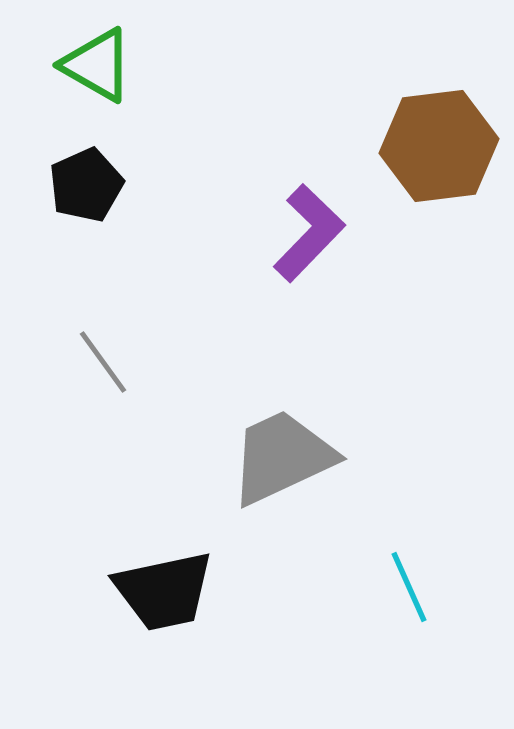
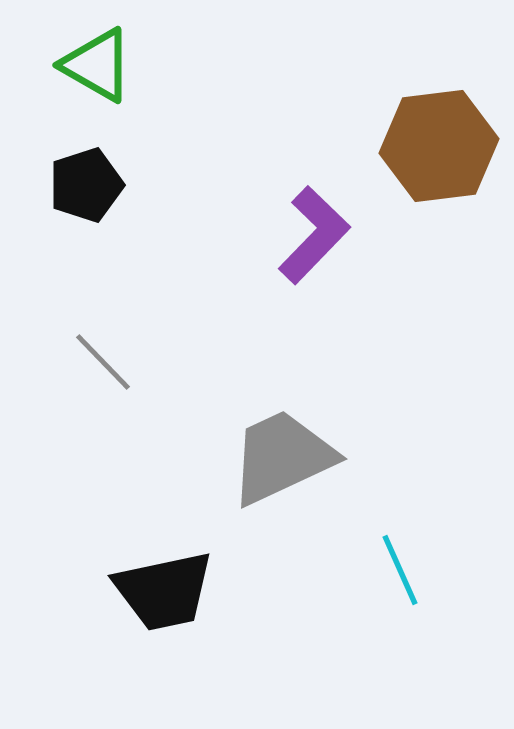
black pentagon: rotated 6 degrees clockwise
purple L-shape: moved 5 px right, 2 px down
gray line: rotated 8 degrees counterclockwise
cyan line: moved 9 px left, 17 px up
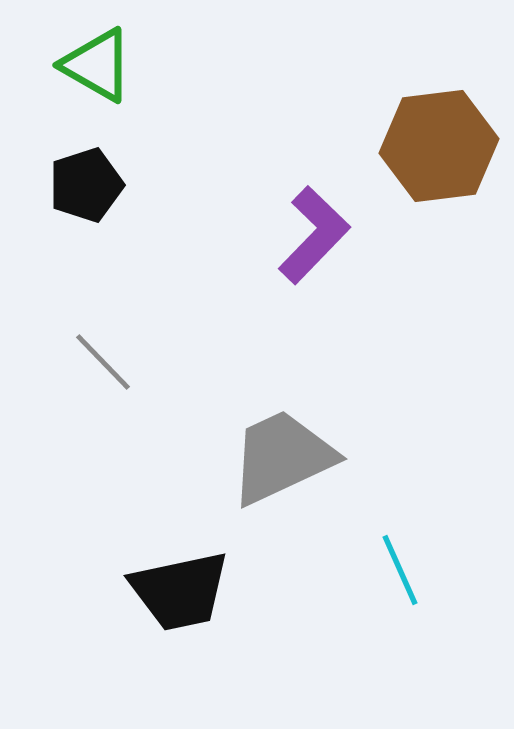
black trapezoid: moved 16 px right
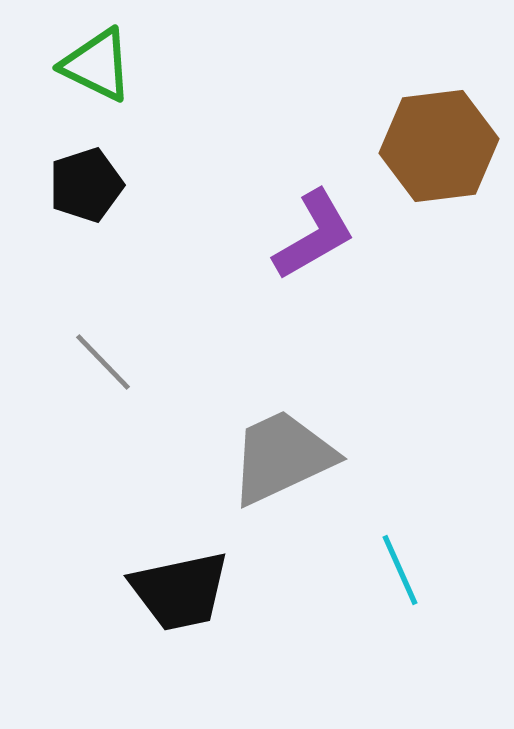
green triangle: rotated 4 degrees counterclockwise
purple L-shape: rotated 16 degrees clockwise
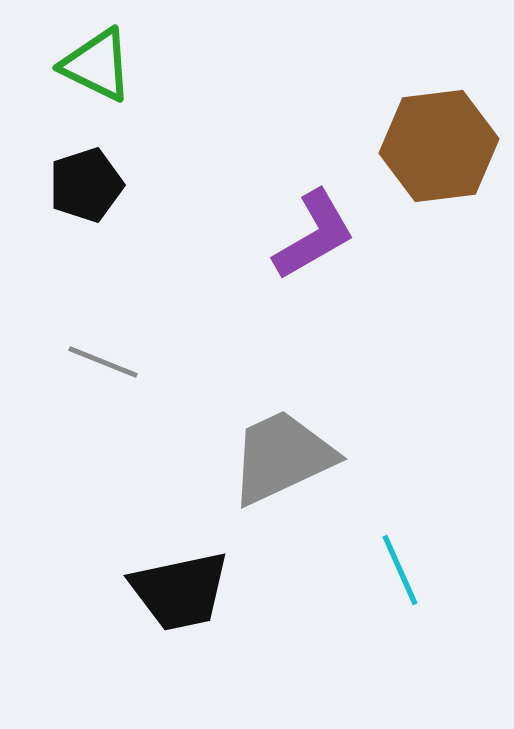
gray line: rotated 24 degrees counterclockwise
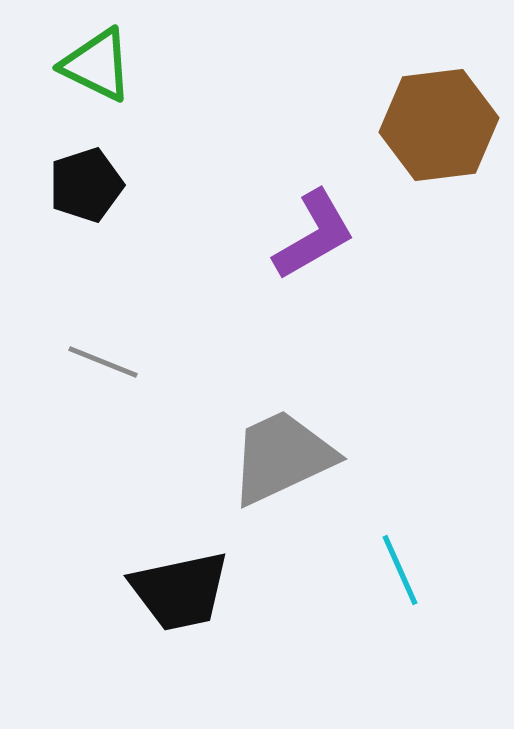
brown hexagon: moved 21 px up
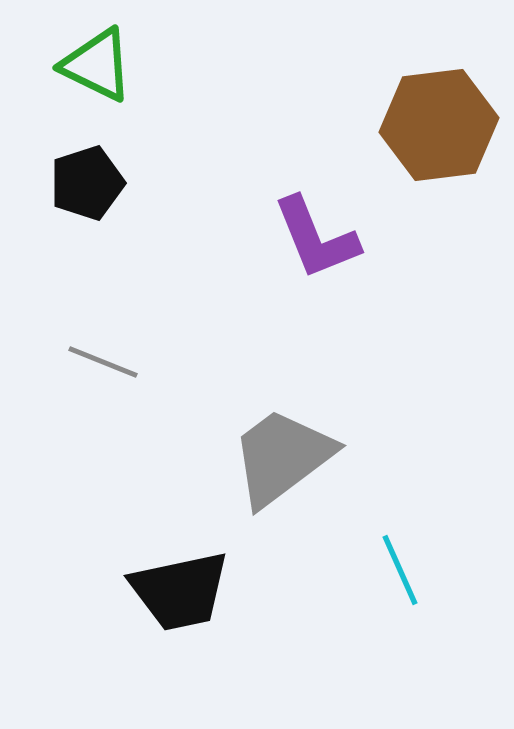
black pentagon: moved 1 px right, 2 px up
purple L-shape: moved 2 px right, 3 px down; rotated 98 degrees clockwise
gray trapezoid: rotated 12 degrees counterclockwise
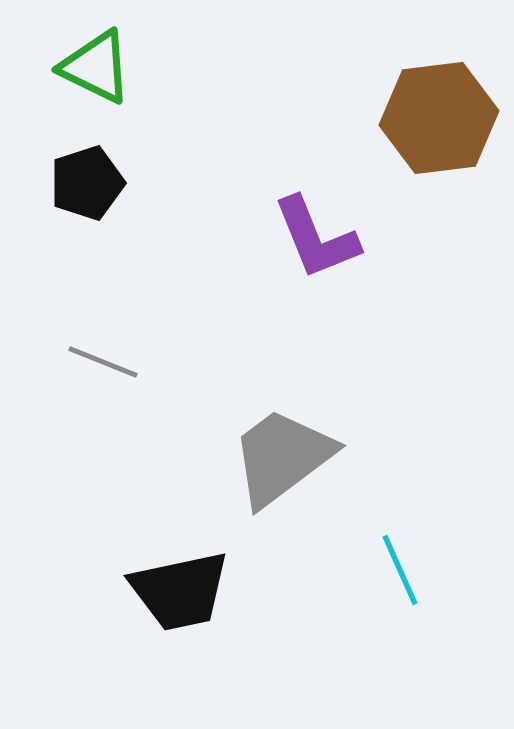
green triangle: moved 1 px left, 2 px down
brown hexagon: moved 7 px up
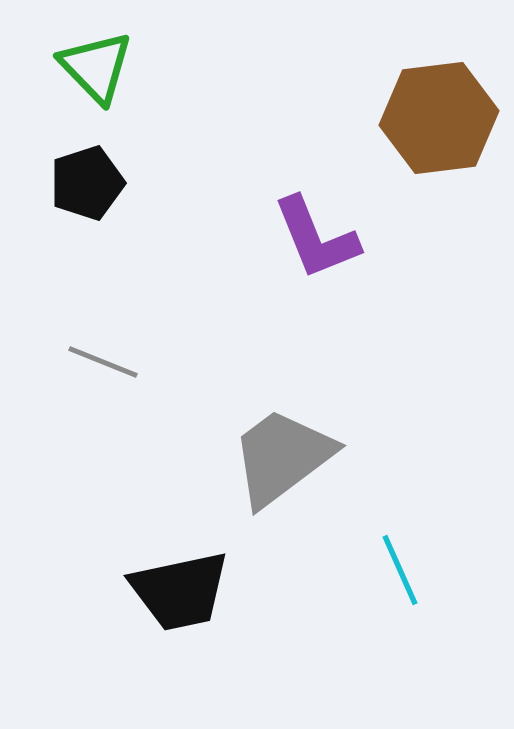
green triangle: rotated 20 degrees clockwise
